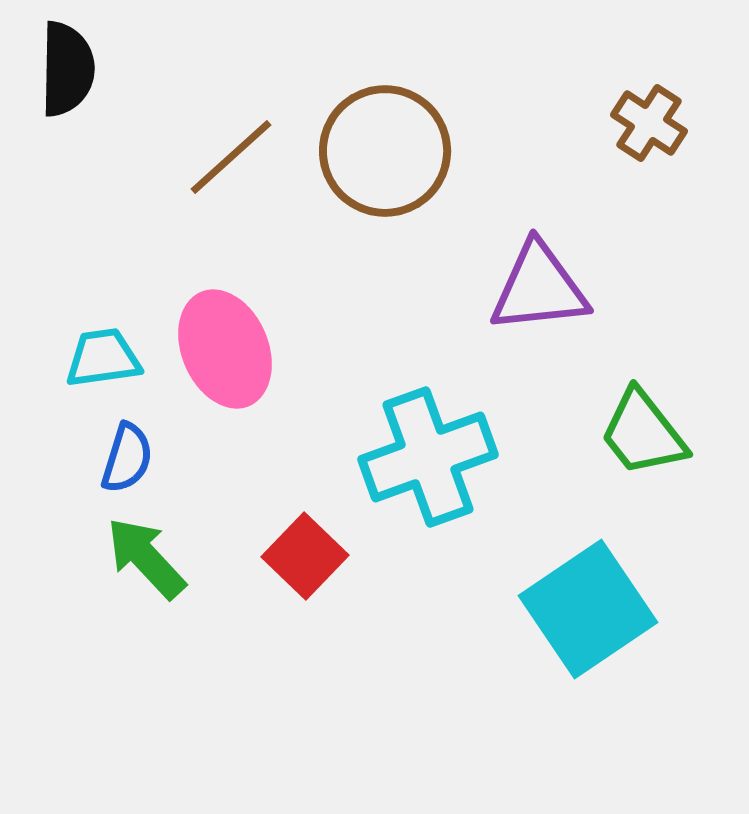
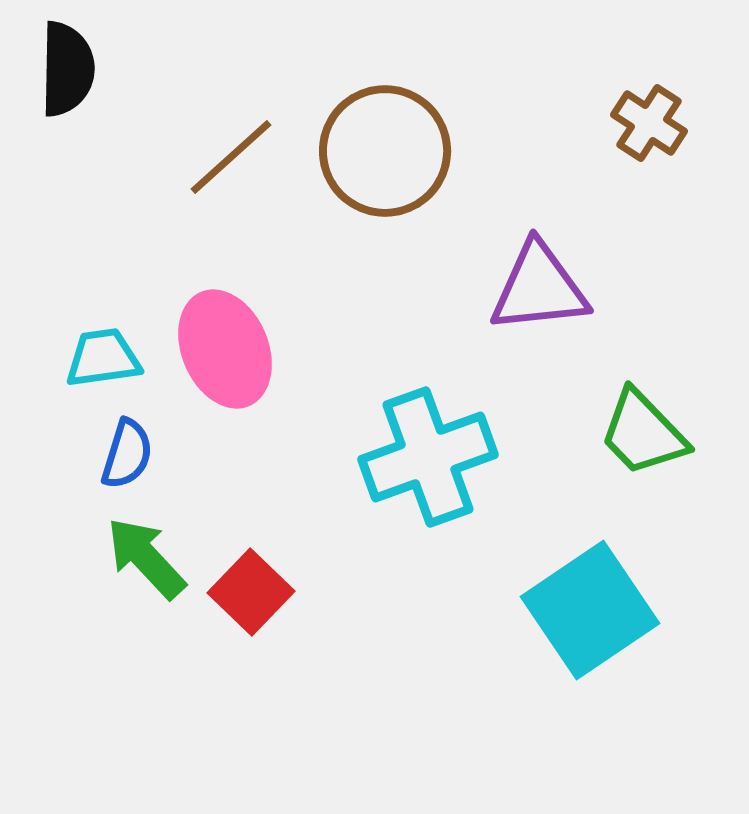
green trapezoid: rotated 6 degrees counterclockwise
blue semicircle: moved 4 px up
red square: moved 54 px left, 36 px down
cyan square: moved 2 px right, 1 px down
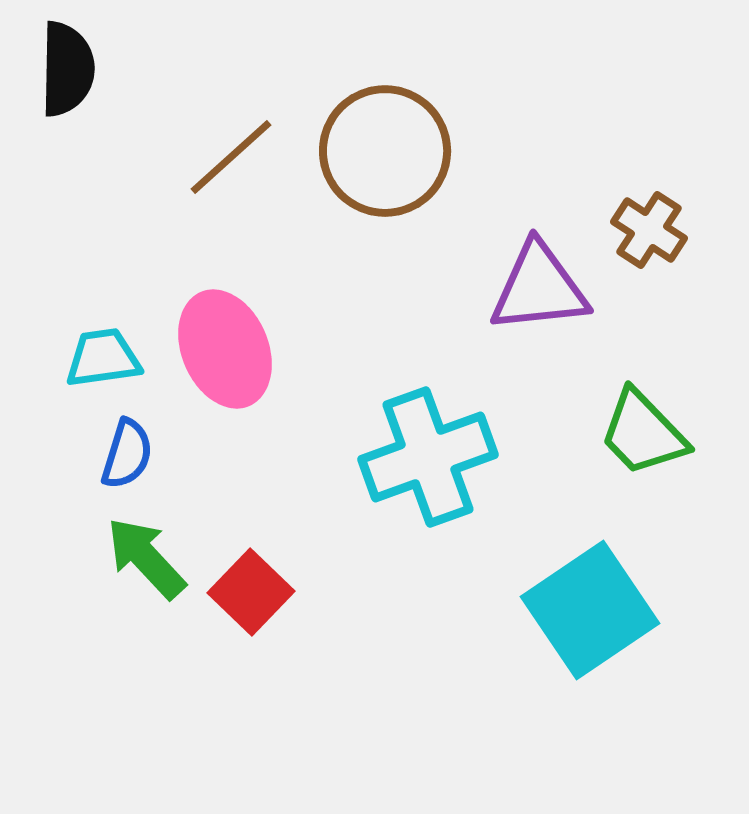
brown cross: moved 107 px down
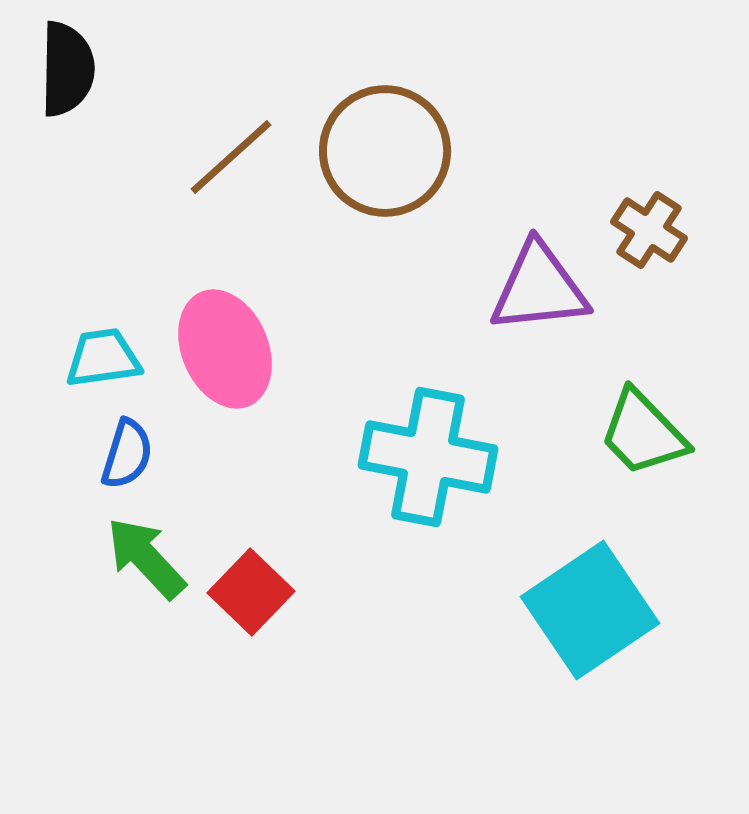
cyan cross: rotated 31 degrees clockwise
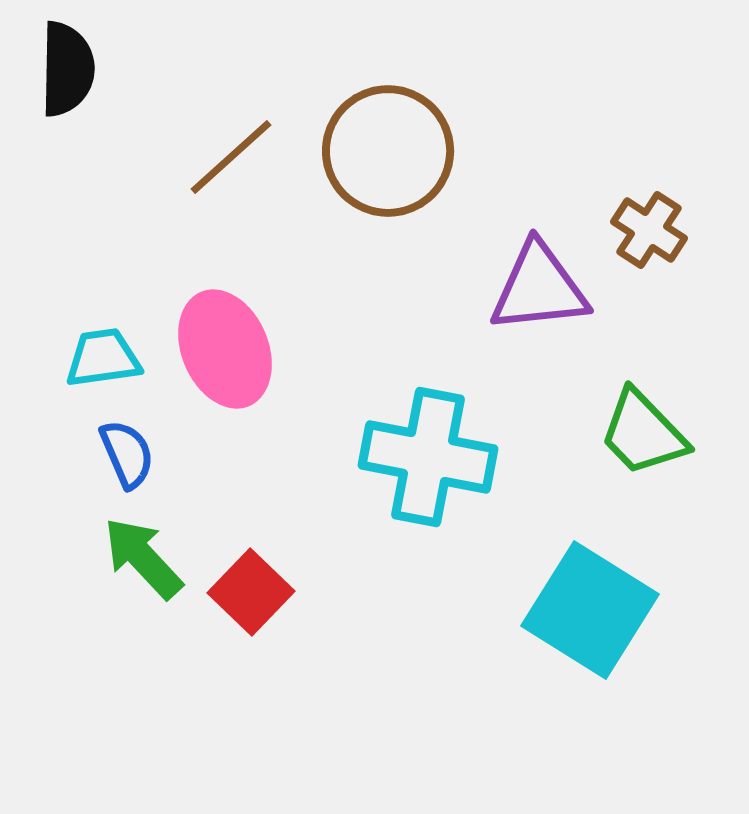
brown circle: moved 3 px right
blue semicircle: rotated 40 degrees counterclockwise
green arrow: moved 3 px left
cyan square: rotated 24 degrees counterclockwise
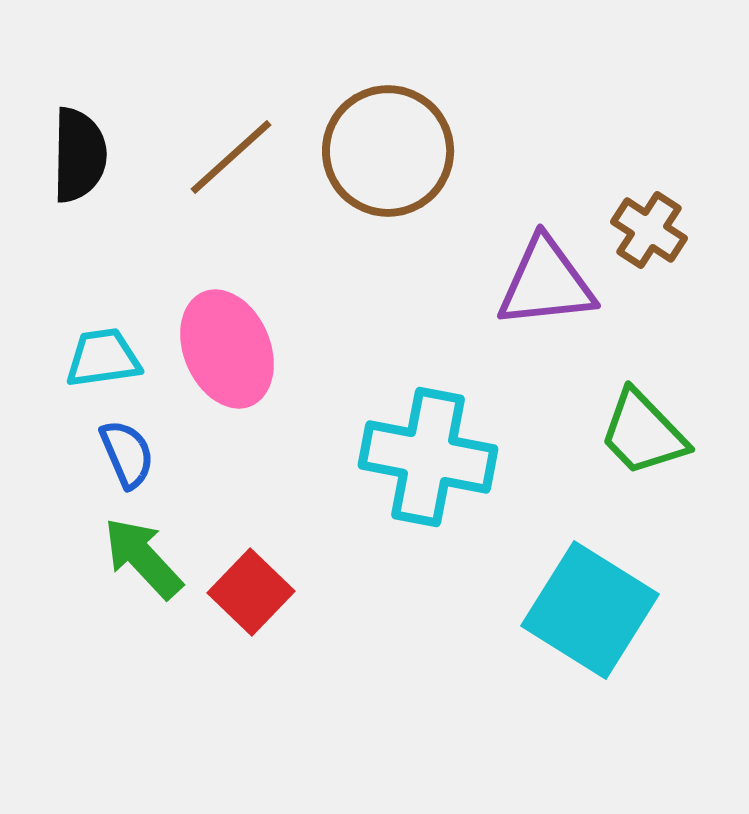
black semicircle: moved 12 px right, 86 px down
purple triangle: moved 7 px right, 5 px up
pink ellipse: moved 2 px right
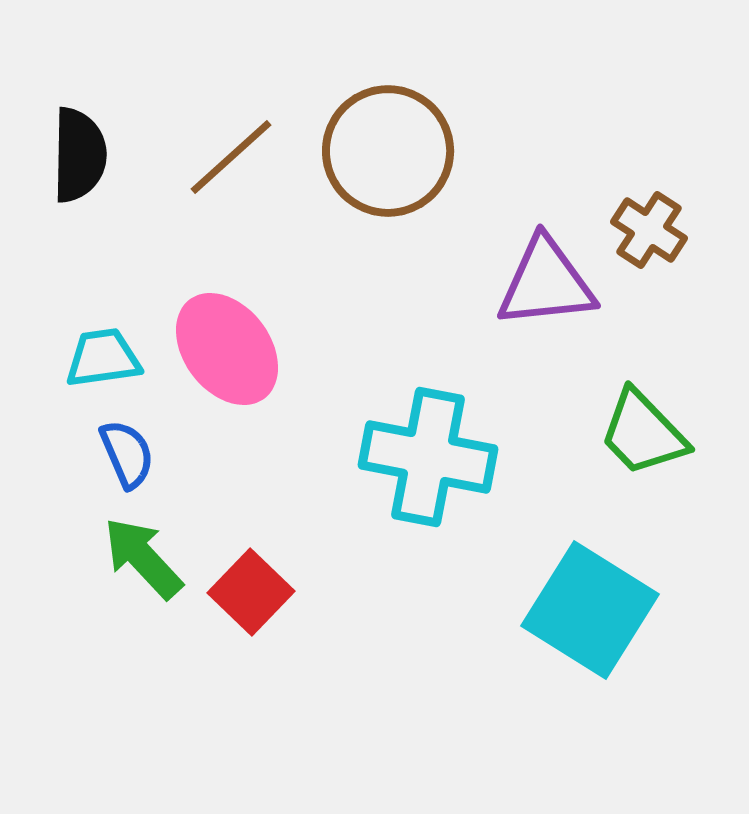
pink ellipse: rotated 14 degrees counterclockwise
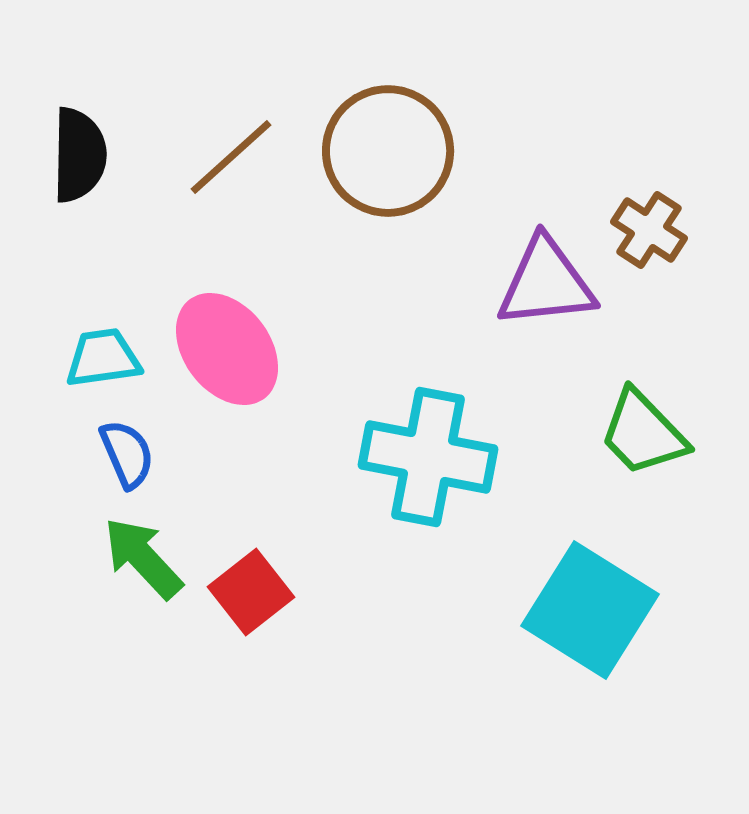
red square: rotated 8 degrees clockwise
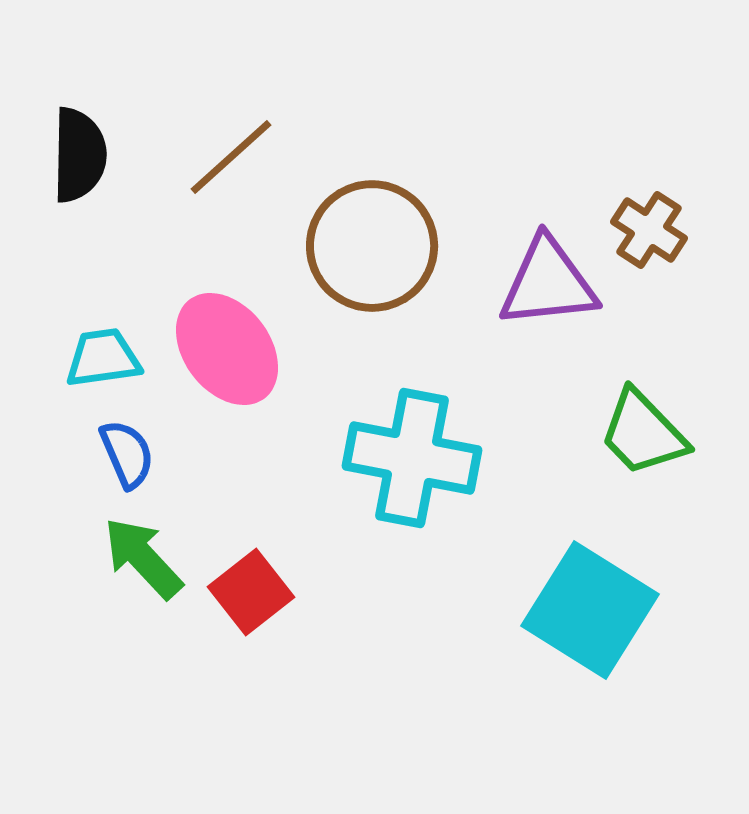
brown circle: moved 16 px left, 95 px down
purple triangle: moved 2 px right
cyan cross: moved 16 px left, 1 px down
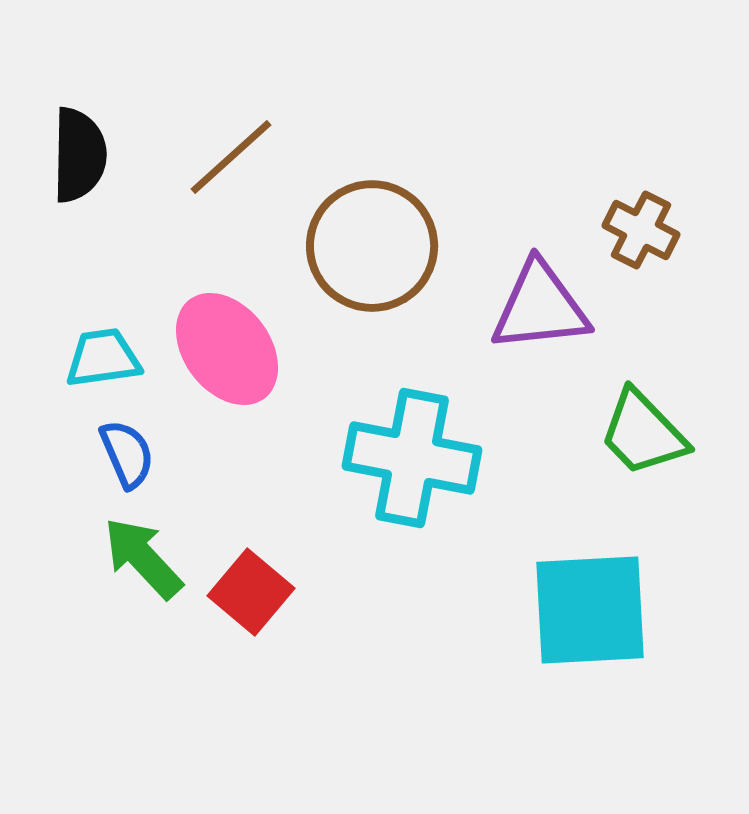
brown cross: moved 8 px left; rotated 6 degrees counterclockwise
purple triangle: moved 8 px left, 24 px down
red square: rotated 12 degrees counterclockwise
cyan square: rotated 35 degrees counterclockwise
